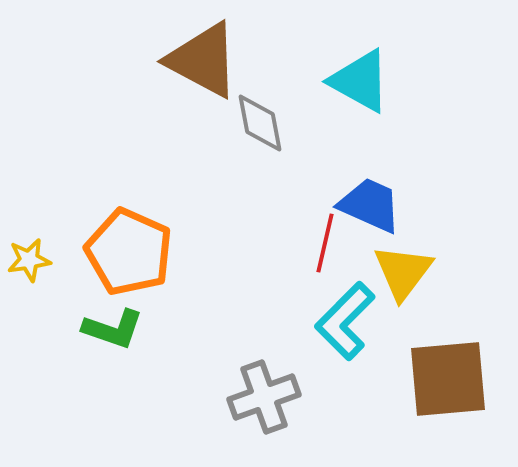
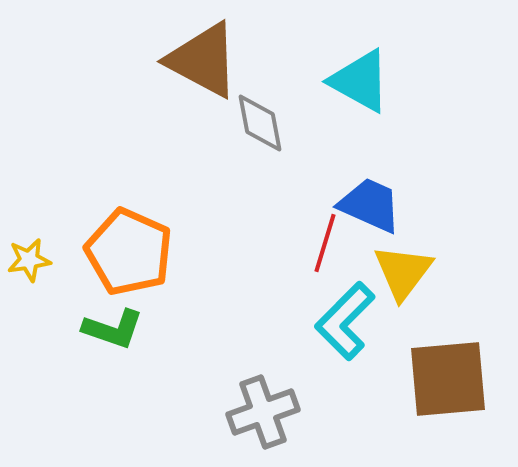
red line: rotated 4 degrees clockwise
gray cross: moved 1 px left, 15 px down
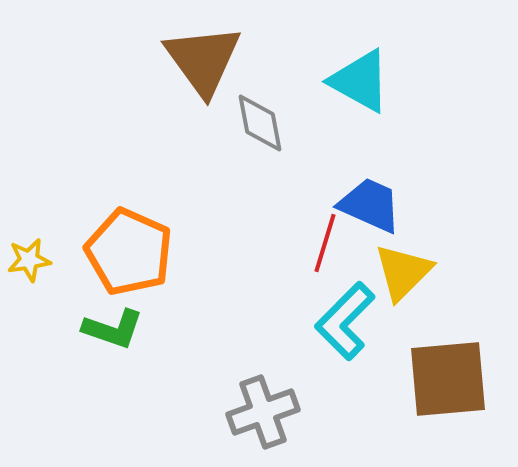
brown triangle: rotated 26 degrees clockwise
yellow triangle: rotated 8 degrees clockwise
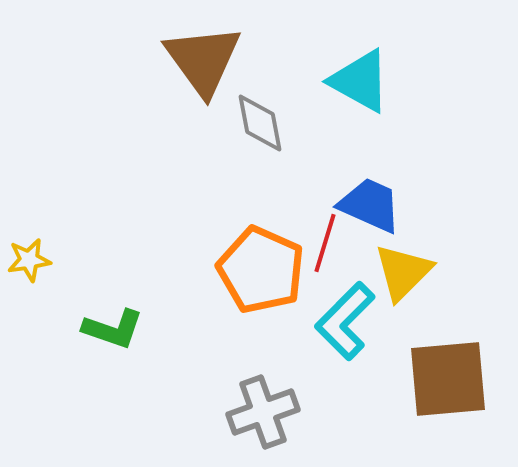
orange pentagon: moved 132 px right, 18 px down
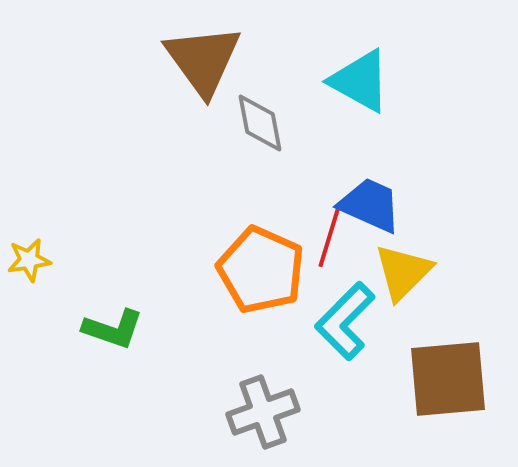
red line: moved 4 px right, 5 px up
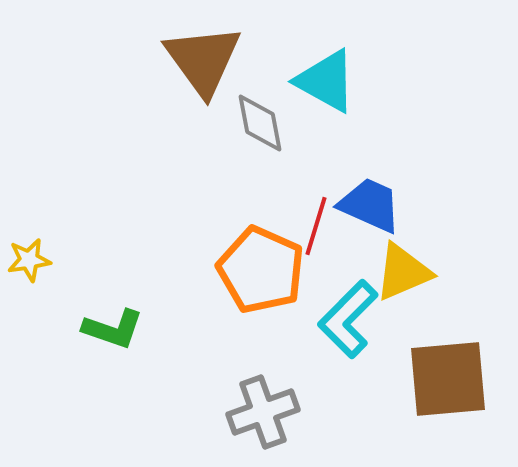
cyan triangle: moved 34 px left
red line: moved 13 px left, 12 px up
yellow triangle: rotated 22 degrees clockwise
cyan L-shape: moved 3 px right, 2 px up
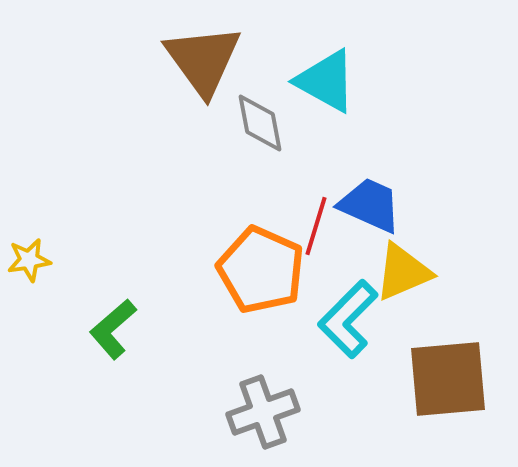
green L-shape: rotated 120 degrees clockwise
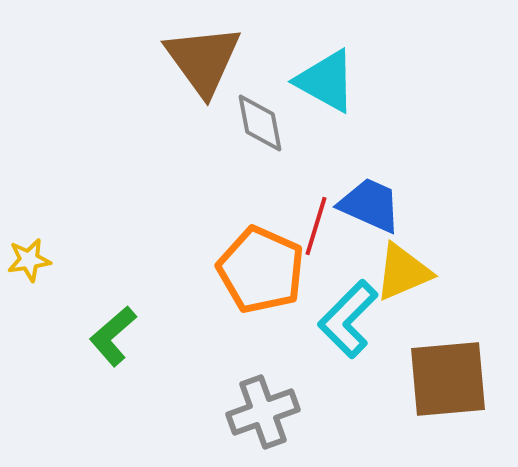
green L-shape: moved 7 px down
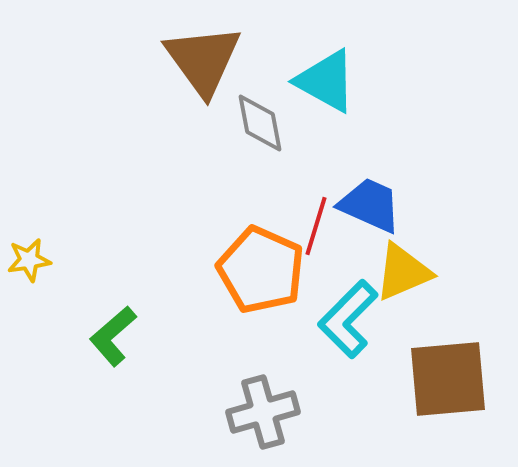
gray cross: rotated 4 degrees clockwise
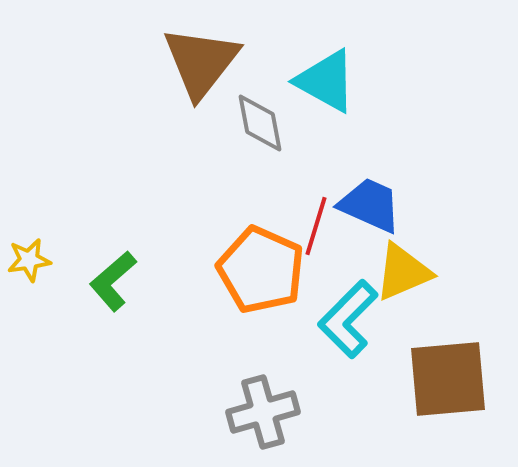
brown triangle: moved 2 px left, 2 px down; rotated 14 degrees clockwise
green L-shape: moved 55 px up
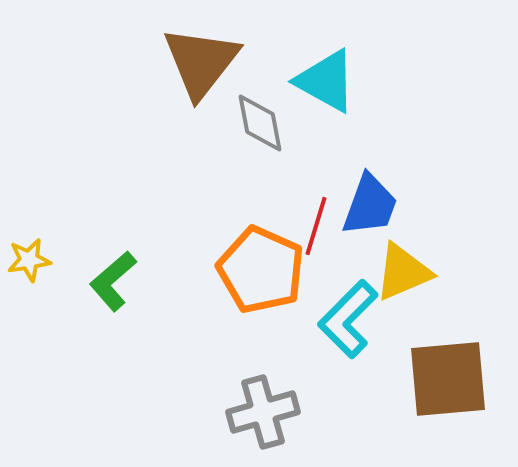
blue trapezoid: rotated 86 degrees clockwise
